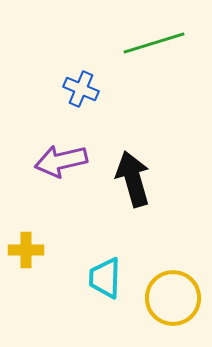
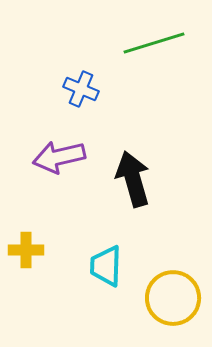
purple arrow: moved 2 px left, 4 px up
cyan trapezoid: moved 1 px right, 12 px up
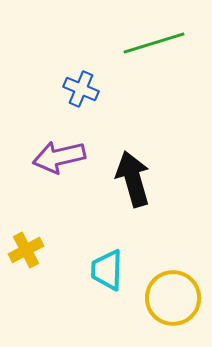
yellow cross: rotated 28 degrees counterclockwise
cyan trapezoid: moved 1 px right, 4 px down
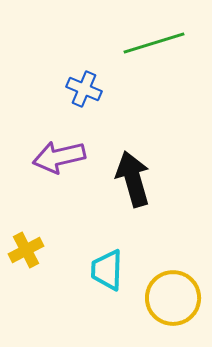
blue cross: moved 3 px right
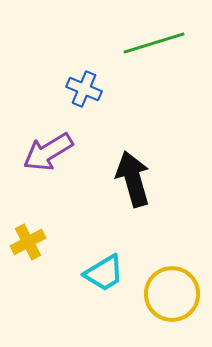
purple arrow: moved 11 px left, 5 px up; rotated 18 degrees counterclockwise
yellow cross: moved 2 px right, 8 px up
cyan trapezoid: moved 3 px left, 3 px down; rotated 123 degrees counterclockwise
yellow circle: moved 1 px left, 4 px up
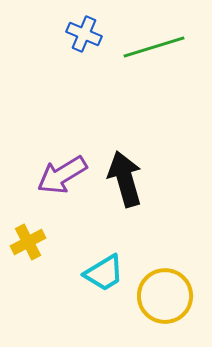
green line: moved 4 px down
blue cross: moved 55 px up
purple arrow: moved 14 px right, 23 px down
black arrow: moved 8 px left
yellow circle: moved 7 px left, 2 px down
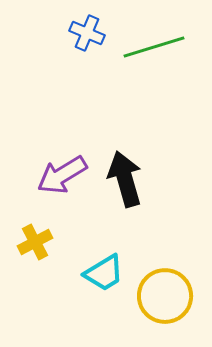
blue cross: moved 3 px right, 1 px up
yellow cross: moved 7 px right
